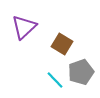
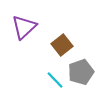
brown square: moved 1 px down; rotated 20 degrees clockwise
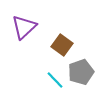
brown square: rotated 15 degrees counterclockwise
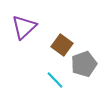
gray pentagon: moved 3 px right, 8 px up
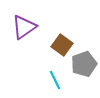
purple triangle: rotated 8 degrees clockwise
cyan line: rotated 18 degrees clockwise
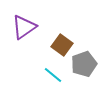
cyan line: moved 2 px left, 5 px up; rotated 24 degrees counterclockwise
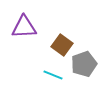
purple triangle: rotated 32 degrees clockwise
cyan line: rotated 18 degrees counterclockwise
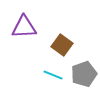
gray pentagon: moved 10 px down
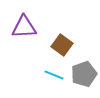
cyan line: moved 1 px right
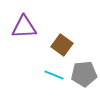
gray pentagon: rotated 15 degrees clockwise
